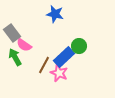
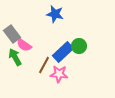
gray rectangle: moved 1 px down
blue rectangle: moved 1 px left, 5 px up
pink star: moved 1 px down; rotated 18 degrees counterclockwise
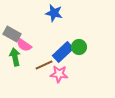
blue star: moved 1 px left, 1 px up
gray rectangle: rotated 24 degrees counterclockwise
green circle: moved 1 px down
green arrow: rotated 18 degrees clockwise
brown line: rotated 36 degrees clockwise
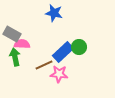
pink semicircle: moved 2 px left, 1 px up; rotated 147 degrees clockwise
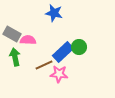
pink semicircle: moved 6 px right, 4 px up
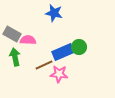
blue rectangle: rotated 20 degrees clockwise
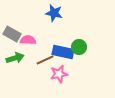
blue rectangle: rotated 35 degrees clockwise
green arrow: moved 1 px down; rotated 84 degrees clockwise
brown line: moved 1 px right, 5 px up
pink star: rotated 18 degrees counterclockwise
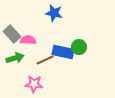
gray rectangle: rotated 18 degrees clockwise
pink star: moved 25 px left, 10 px down; rotated 18 degrees clockwise
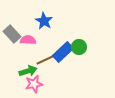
blue star: moved 10 px left, 8 px down; rotated 18 degrees clockwise
blue rectangle: rotated 55 degrees counterclockwise
green arrow: moved 13 px right, 13 px down
pink star: rotated 18 degrees counterclockwise
